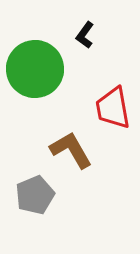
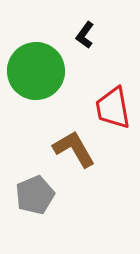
green circle: moved 1 px right, 2 px down
brown L-shape: moved 3 px right, 1 px up
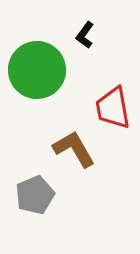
green circle: moved 1 px right, 1 px up
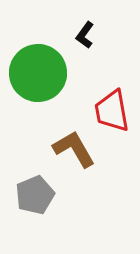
green circle: moved 1 px right, 3 px down
red trapezoid: moved 1 px left, 3 px down
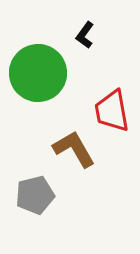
gray pentagon: rotated 9 degrees clockwise
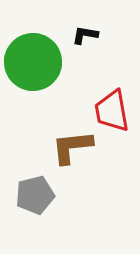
black L-shape: rotated 64 degrees clockwise
green circle: moved 5 px left, 11 px up
brown L-shape: moved 2 px left, 2 px up; rotated 66 degrees counterclockwise
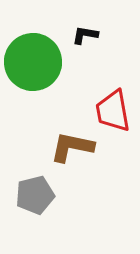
red trapezoid: moved 1 px right
brown L-shape: rotated 18 degrees clockwise
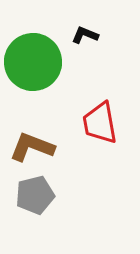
black L-shape: rotated 12 degrees clockwise
red trapezoid: moved 13 px left, 12 px down
brown L-shape: moved 40 px left; rotated 9 degrees clockwise
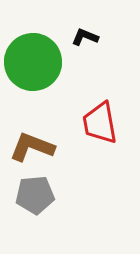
black L-shape: moved 2 px down
gray pentagon: rotated 9 degrees clockwise
